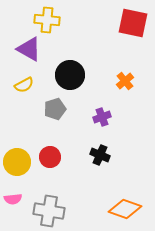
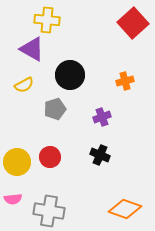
red square: rotated 36 degrees clockwise
purple triangle: moved 3 px right
orange cross: rotated 24 degrees clockwise
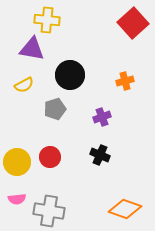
purple triangle: rotated 20 degrees counterclockwise
pink semicircle: moved 4 px right
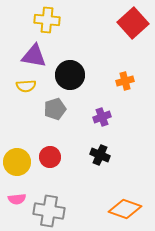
purple triangle: moved 2 px right, 7 px down
yellow semicircle: moved 2 px right, 1 px down; rotated 24 degrees clockwise
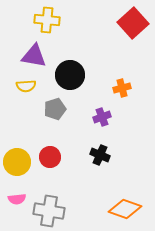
orange cross: moved 3 px left, 7 px down
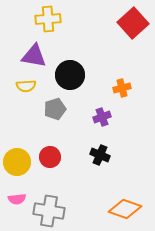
yellow cross: moved 1 px right, 1 px up; rotated 10 degrees counterclockwise
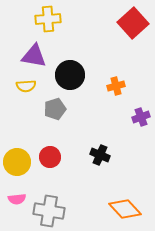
orange cross: moved 6 px left, 2 px up
purple cross: moved 39 px right
orange diamond: rotated 28 degrees clockwise
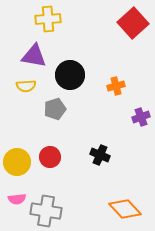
gray cross: moved 3 px left
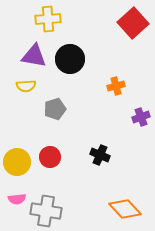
black circle: moved 16 px up
